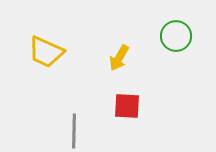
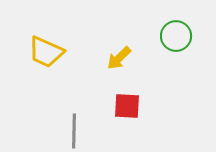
yellow arrow: rotated 16 degrees clockwise
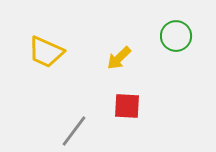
gray line: rotated 36 degrees clockwise
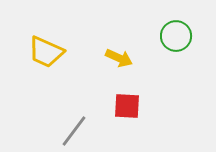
yellow arrow: rotated 112 degrees counterclockwise
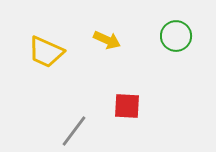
yellow arrow: moved 12 px left, 18 px up
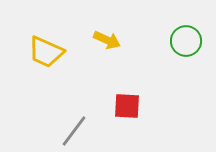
green circle: moved 10 px right, 5 px down
